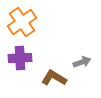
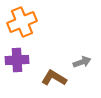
orange cross: rotated 12 degrees clockwise
purple cross: moved 3 px left, 2 px down
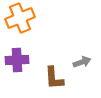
orange cross: moved 2 px left, 4 px up
brown L-shape: rotated 125 degrees counterclockwise
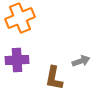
gray arrow: moved 1 px left, 1 px up
brown L-shape: rotated 15 degrees clockwise
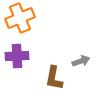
purple cross: moved 4 px up
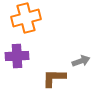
orange cross: moved 6 px right; rotated 8 degrees clockwise
brown L-shape: rotated 80 degrees clockwise
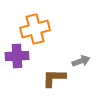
orange cross: moved 9 px right, 11 px down
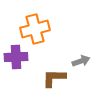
purple cross: moved 1 px left, 1 px down
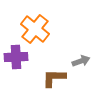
orange cross: rotated 36 degrees counterclockwise
